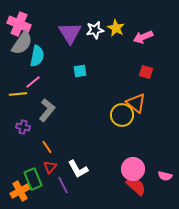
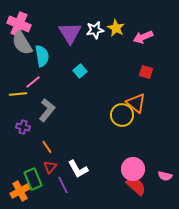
gray semicircle: rotated 115 degrees clockwise
cyan semicircle: moved 5 px right; rotated 20 degrees counterclockwise
cyan square: rotated 32 degrees counterclockwise
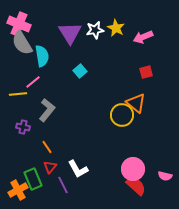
red square: rotated 32 degrees counterclockwise
orange cross: moved 2 px left, 1 px up
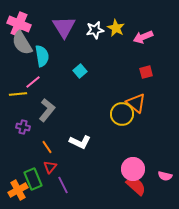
purple triangle: moved 6 px left, 6 px up
yellow circle: moved 1 px up
white L-shape: moved 2 px right, 27 px up; rotated 35 degrees counterclockwise
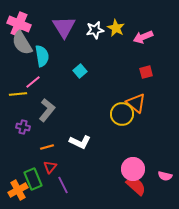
orange line: rotated 72 degrees counterclockwise
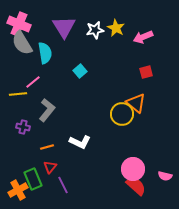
cyan semicircle: moved 3 px right, 3 px up
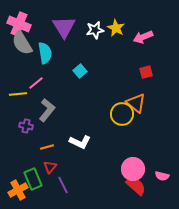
pink line: moved 3 px right, 1 px down
purple cross: moved 3 px right, 1 px up
pink semicircle: moved 3 px left
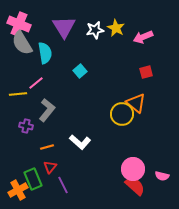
white L-shape: rotated 15 degrees clockwise
red semicircle: moved 1 px left
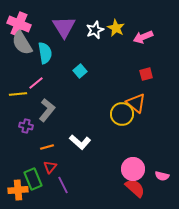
white star: rotated 12 degrees counterclockwise
red square: moved 2 px down
red semicircle: moved 2 px down
orange cross: rotated 24 degrees clockwise
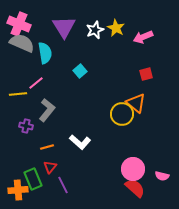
gray semicircle: rotated 145 degrees clockwise
